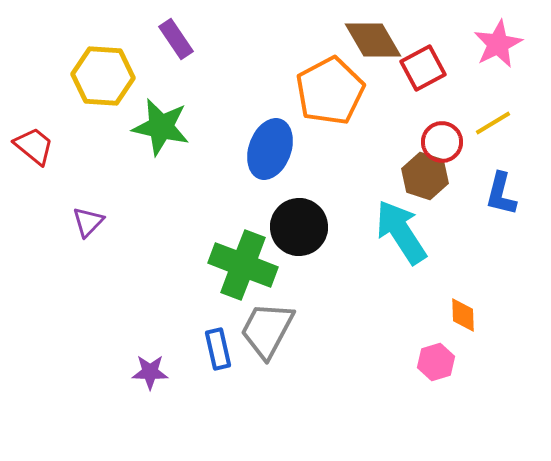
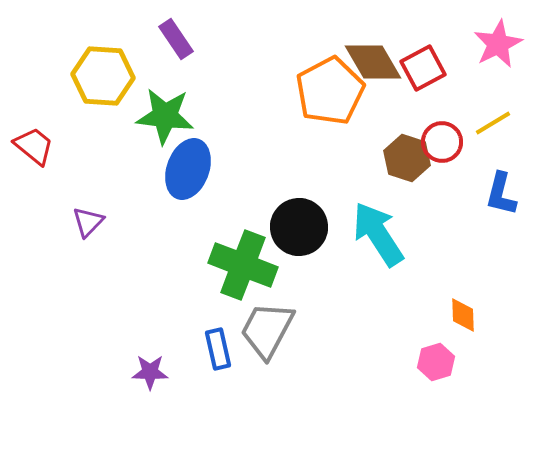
brown diamond: moved 22 px down
green star: moved 4 px right, 11 px up; rotated 6 degrees counterclockwise
blue ellipse: moved 82 px left, 20 px down
brown hexagon: moved 18 px left, 18 px up
cyan arrow: moved 23 px left, 2 px down
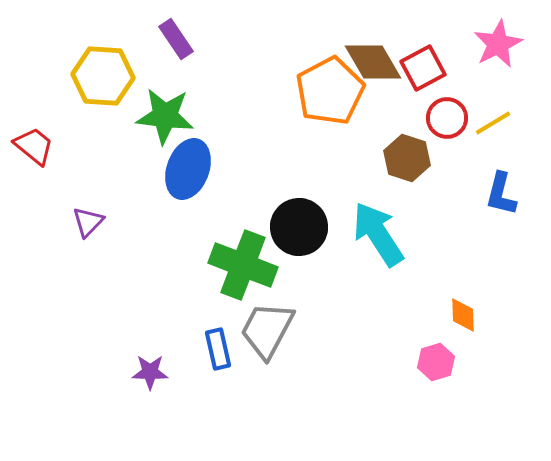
red circle: moved 5 px right, 24 px up
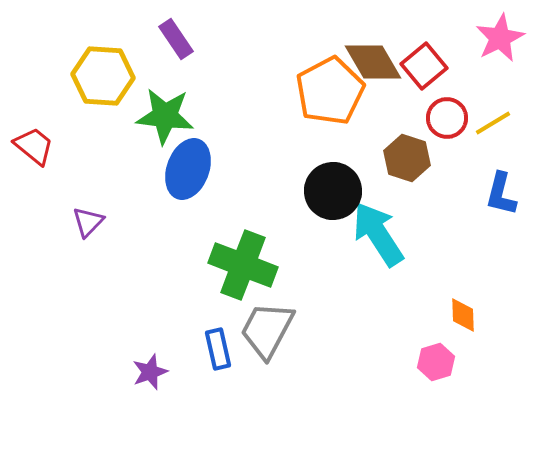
pink star: moved 2 px right, 6 px up
red square: moved 1 px right, 2 px up; rotated 12 degrees counterclockwise
black circle: moved 34 px right, 36 px up
purple star: rotated 21 degrees counterclockwise
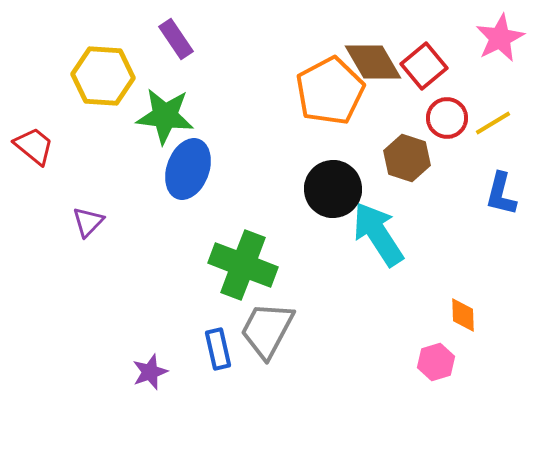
black circle: moved 2 px up
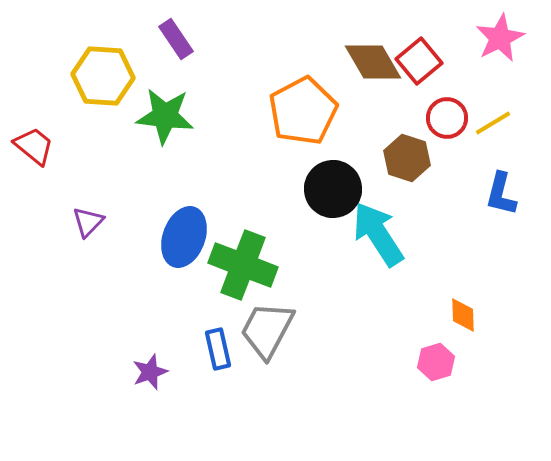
red square: moved 5 px left, 5 px up
orange pentagon: moved 27 px left, 20 px down
blue ellipse: moved 4 px left, 68 px down
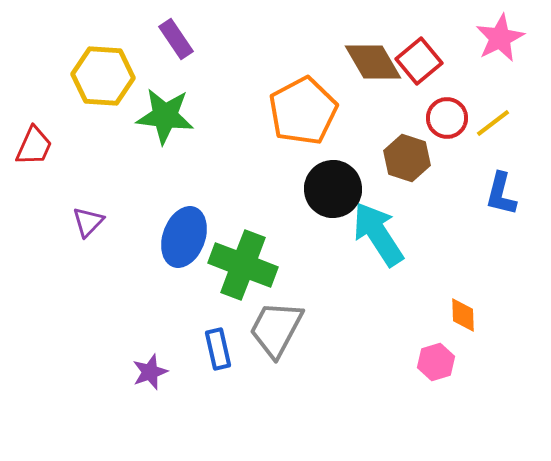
yellow line: rotated 6 degrees counterclockwise
red trapezoid: rotated 75 degrees clockwise
gray trapezoid: moved 9 px right, 1 px up
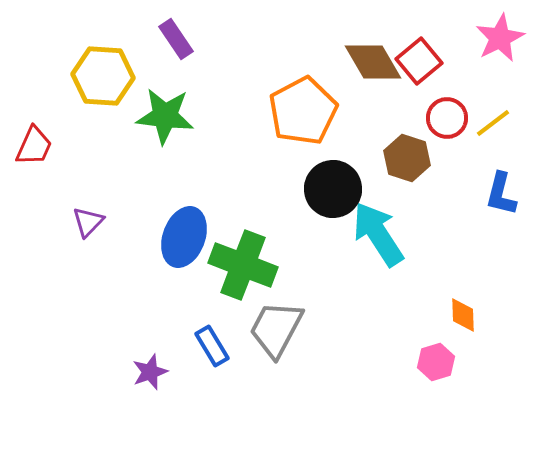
blue rectangle: moved 6 px left, 3 px up; rotated 18 degrees counterclockwise
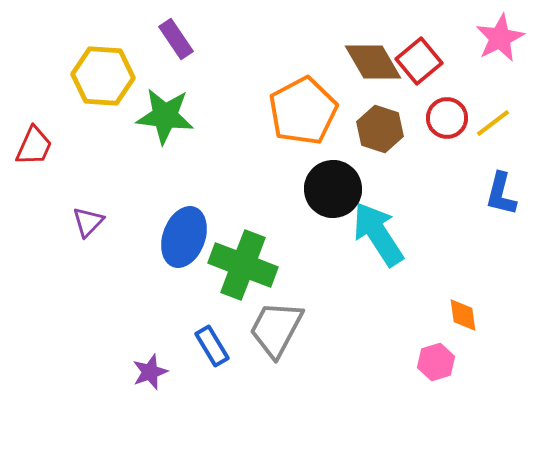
brown hexagon: moved 27 px left, 29 px up
orange diamond: rotated 6 degrees counterclockwise
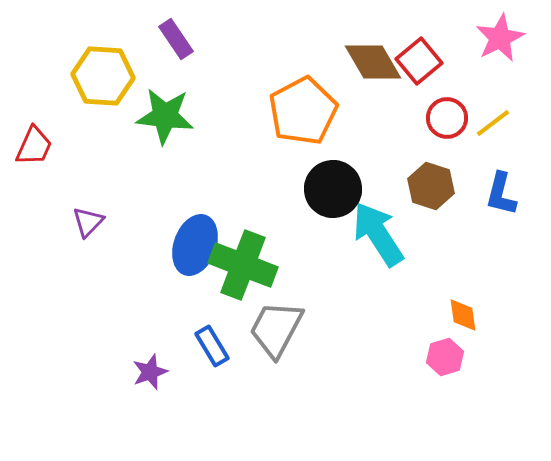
brown hexagon: moved 51 px right, 57 px down
blue ellipse: moved 11 px right, 8 px down
pink hexagon: moved 9 px right, 5 px up
